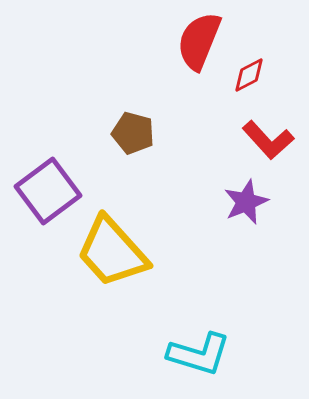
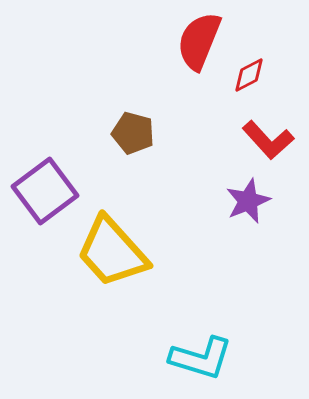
purple square: moved 3 px left
purple star: moved 2 px right, 1 px up
cyan L-shape: moved 2 px right, 4 px down
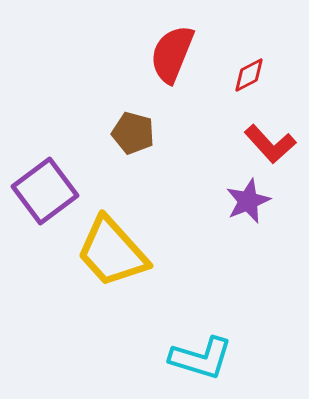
red semicircle: moved 27 px left, 13 px down
red L-shape: moved 2 px right, 4 px down
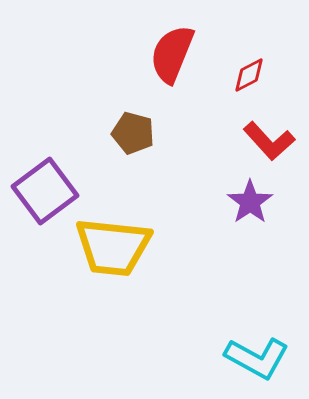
red L-shape: moved 1 px left, 3 px up
purple star: moved 2 px right, 1 px down; rotated 12 degrees counterclockwise
yellow trapezoid: moved 1 px right, 5 px up; rotated 42 degrees counterclockwise
cyan L-shape: moved 56 px right; rotated 12 degrees clockwise
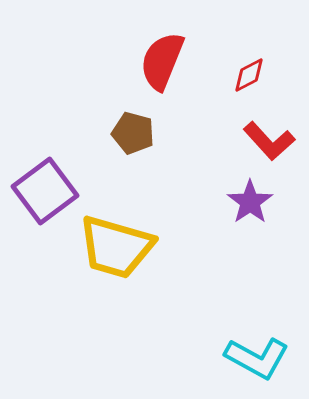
red semicircle: moved 10 px left, 7 px down
yellow trapezoid: moved 3 px right; rotated 10 degrees clockwise
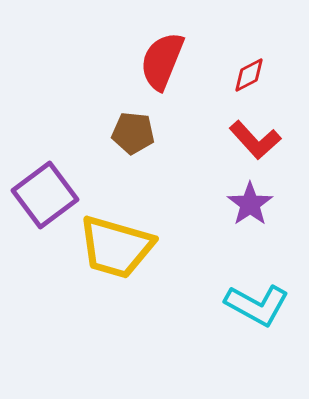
brown pentagon: rotated 9 degrees counterclockwise
red L-shape: moved 14 px left, 1 px up
purple square: moved 4 px down
purple star: moved 2 px down
cyan L-shape: moved 53 px up
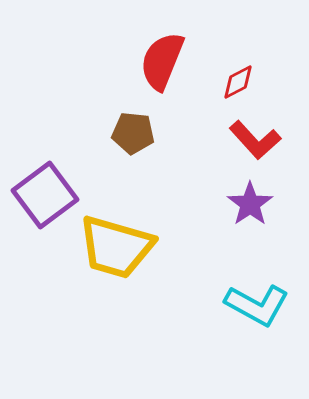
red diamond: moved 11 px left, 7 px down
